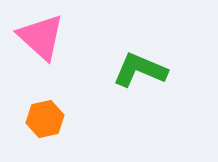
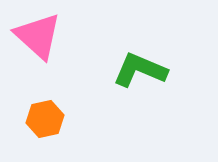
pink triangle: moved 3 px left, 1 px up
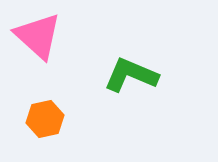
green L-shape: moved 9 px left, 5 px down
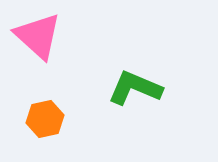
green L-shape: moved 4 px right, 13 px down
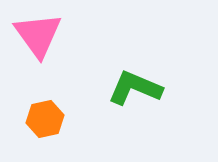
pink triangle: moved 1 px up; rotated 12 degrees clockwise
